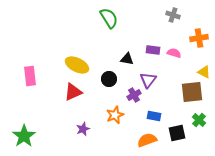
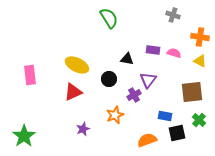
orange cross: moved 1 px right, 1 px up; rotated 18 degrees clockwise
yellow triangle: moved 4 px left, 11 px up
pink rectangle: moved 1 px up
blue rectangle: moved 11 px right
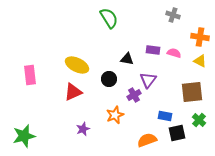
green star: rotated 20 degrees clockwise
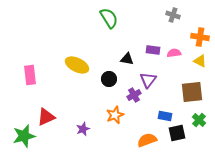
pink semicircle: rotated 24 degrees counterclockwise
red triangle: moved 27 px left, 25 px down
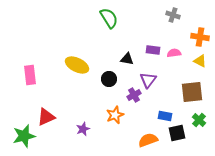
orange semicircle: moved 1 px right
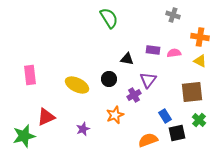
yellow ellipse: moved 20 px down
blue rectangle: rotated 48 degrees clockwise
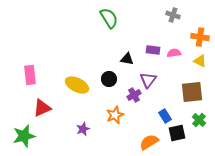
red triangle: moved 4 px left, 9 px up
orange semicircle: moved 1 px right, 2 px down; rotated 12 degrees counterclockwise
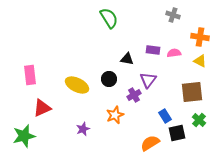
orange semicircle: moved 1 px right, 1 px down
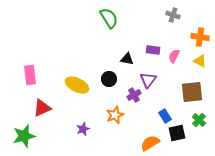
pink semicircle: moved 3 px down; rotated 56 degrees counterclockwise
